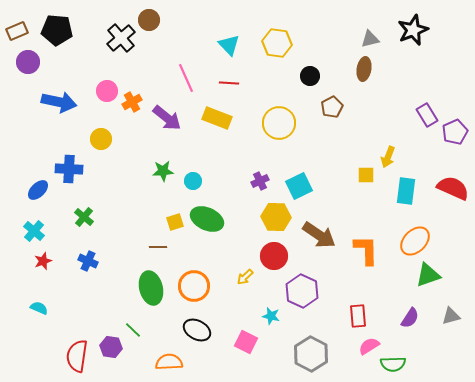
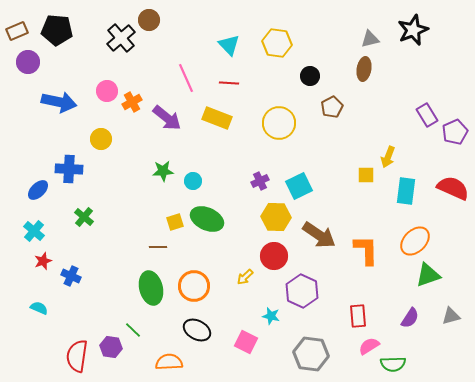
blue cross at (88, 261): moved 17 px left, 15 px down
gray hexagon at (311, 354): rotated 20 degrees counterclockwise
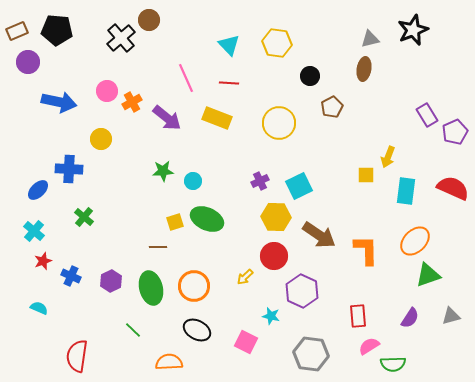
purple hexagon at (111, 347): moved 66 px up; rotated 25 degrees clockwise
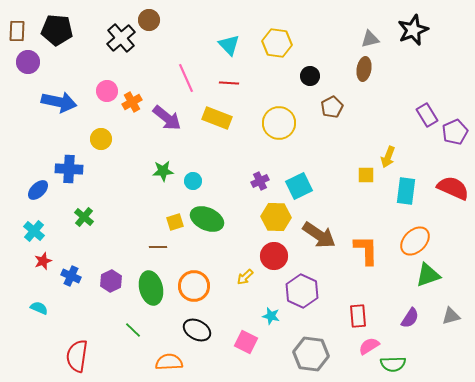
brown rectangle at (17, 31): rotated 65 degrees counterclockwise
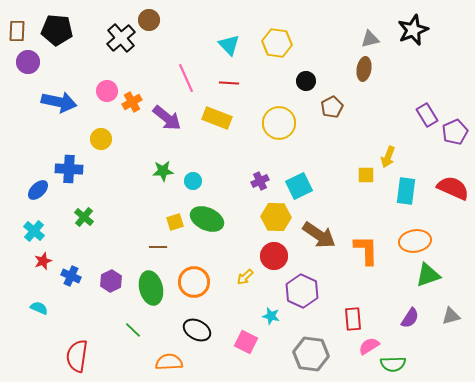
black circle at (310, 76): moved 4 px left, 5 px down
orange ellipse at (415, 241): rotated 36 degrees clockwise
orange circle at (194, 286): moved 4 px up
red rectangle at (358, 316): moved 5 px left, 3 px down
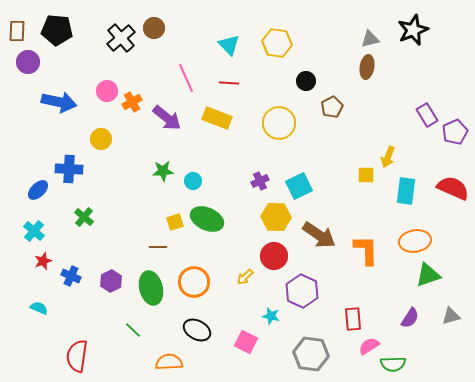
brown circle at (149, 20): moved 5 px right, 8 px down
brown ellipse at (364, 69): moved 3 px right, 2 px up
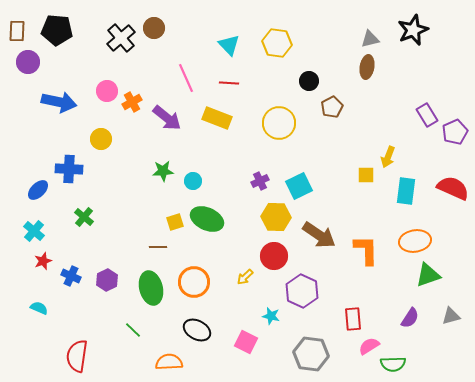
black circle at (306, 81): moved 3 px right
purple hexagon at (111, 281): moved 4 px left, 1 px up
